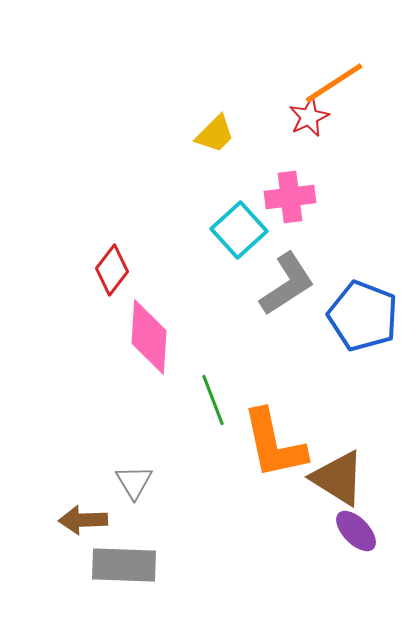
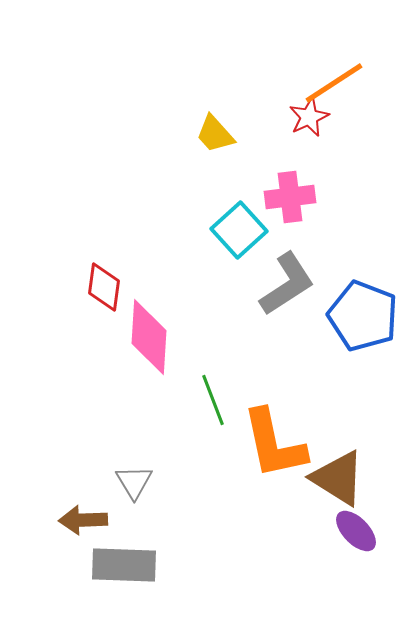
yellow trapezoid: rotated 93 degrees clockwise
red diamond: moved 8 px left, 17 px down; rotated 30 degrees counterclockwise
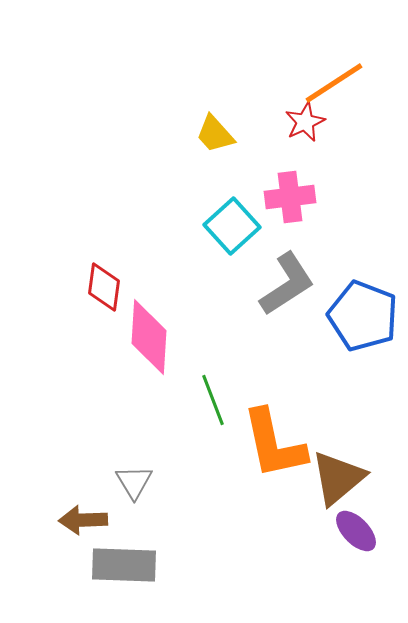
red star: moved 4 px left, 5 px down
cyan square: moved 7 px left, 4 px up
brown triangle: rotated 48 degrees clockwise
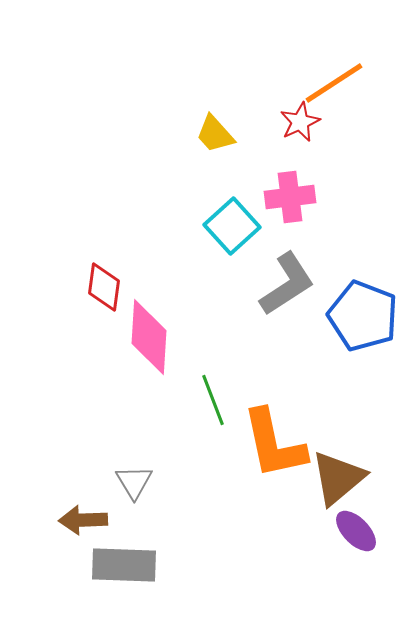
red star: moved 5 px left
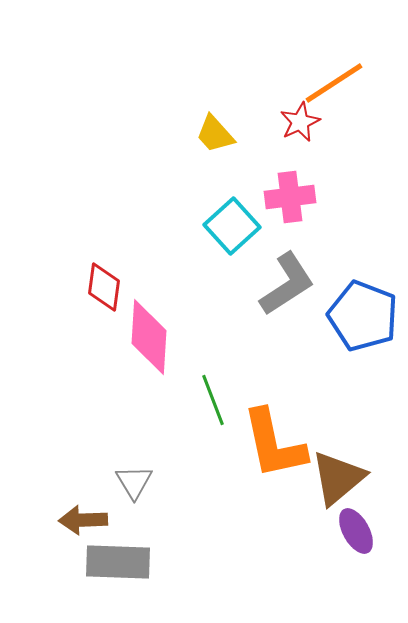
purple ellipse: rotated 15 degrees clockwise
gray rectangle: moved 6 px left, 3 px up
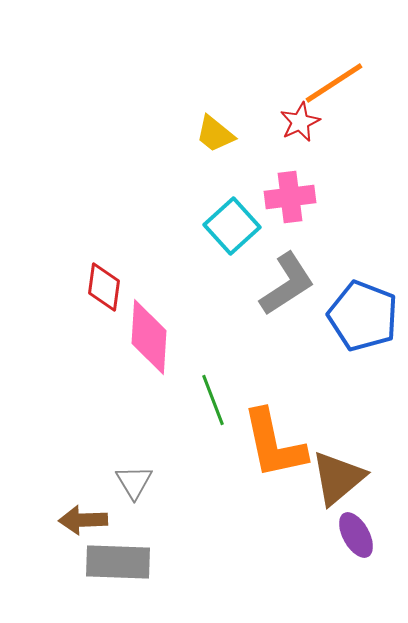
yellow trapezoid: rotated 9 degrees counterclockwise
purple ellipse: moved 4 px down
